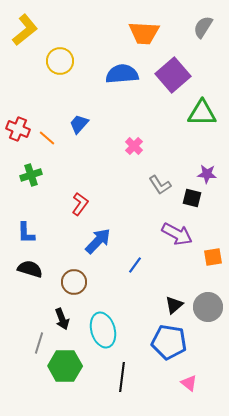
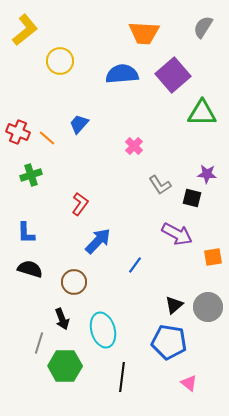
red cross: moved 3 px down
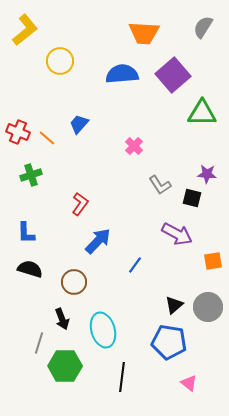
orange square: moved 4 px down
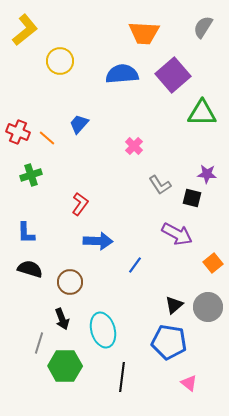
blue arrow: rotated 48 degrees clockwise
orange square: moved 2 px down; rotated 30 degrees counterclockwise
brown circle: moved 4 px left
